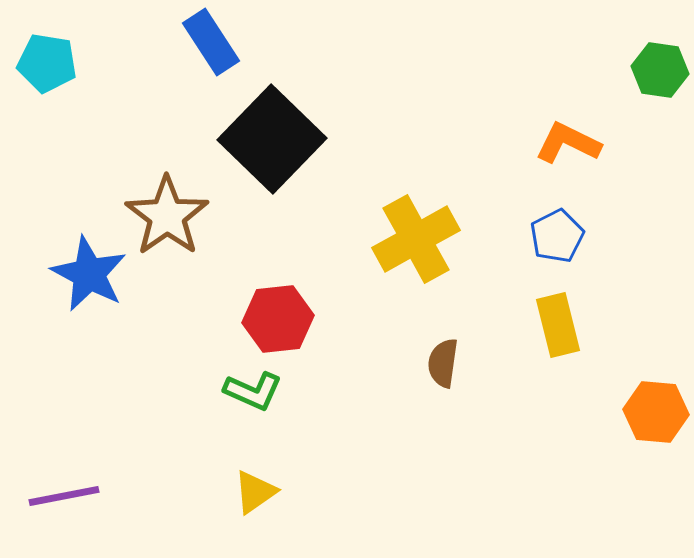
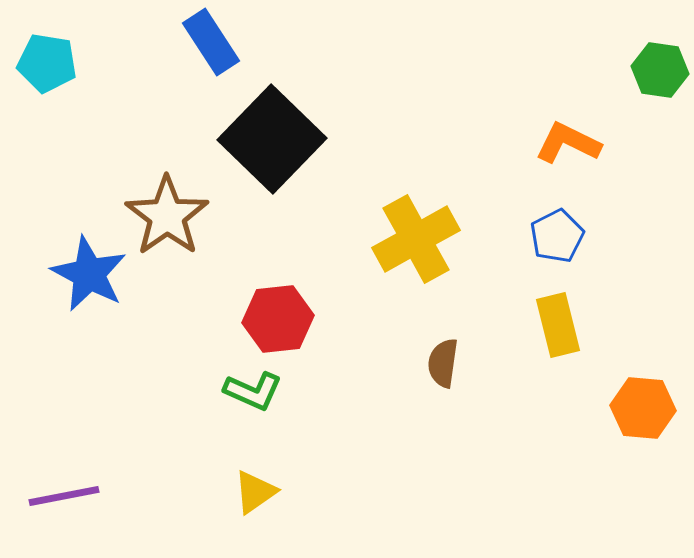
orange hexagon: moved 13 px left, 4 px up
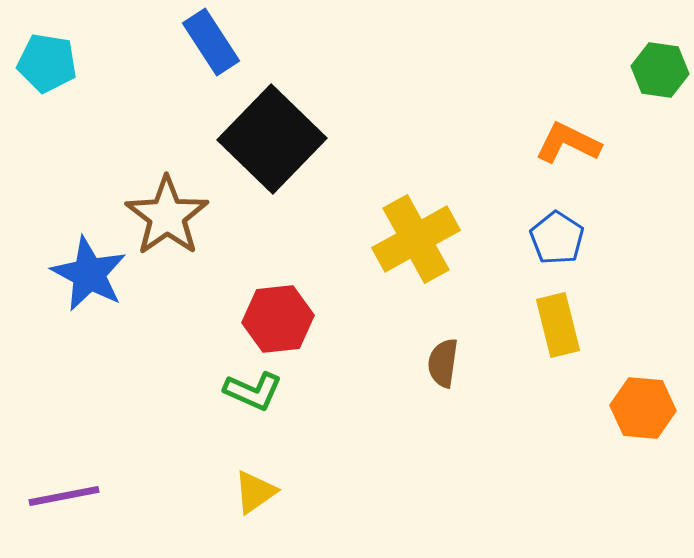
blue pentagon: moved 2 px down; rotated 12 degrees counterclockwise
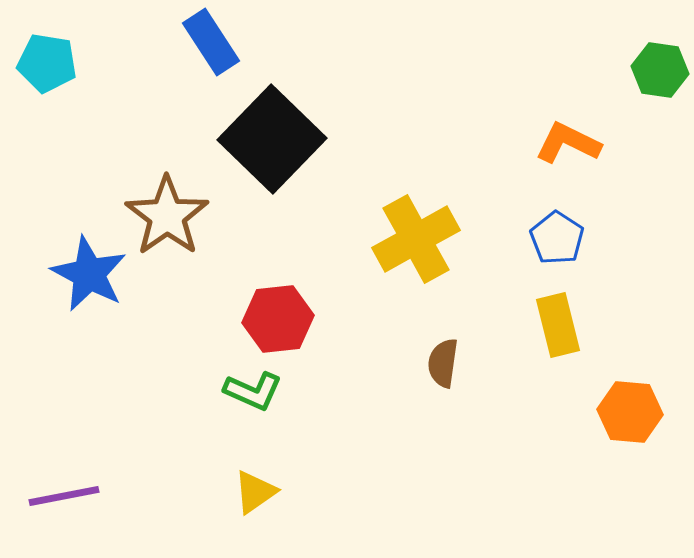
orange hexagon: moved 13 px left, 4 px down
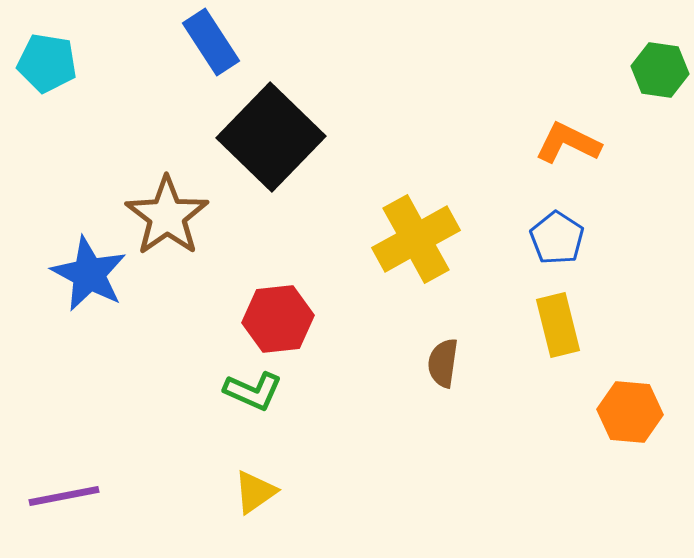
black square: moved 1 px left, 2 px up
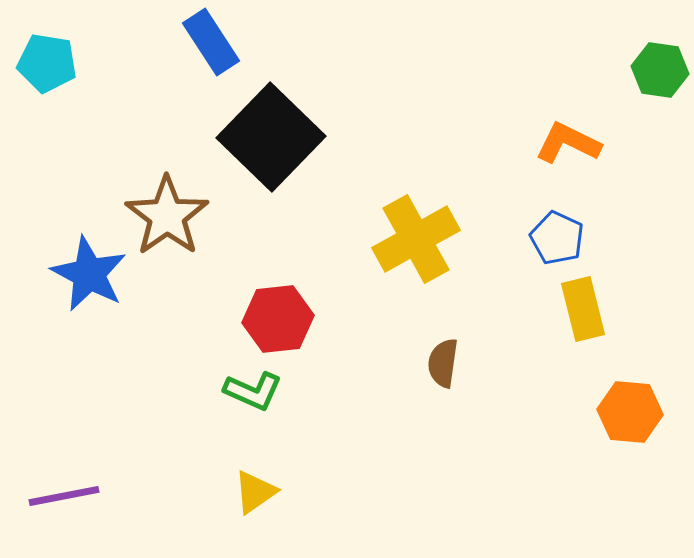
blue pentagon: rotated 8 degrees counterclockwise
yellow rectangle: moved 25 px right, 16 px up
